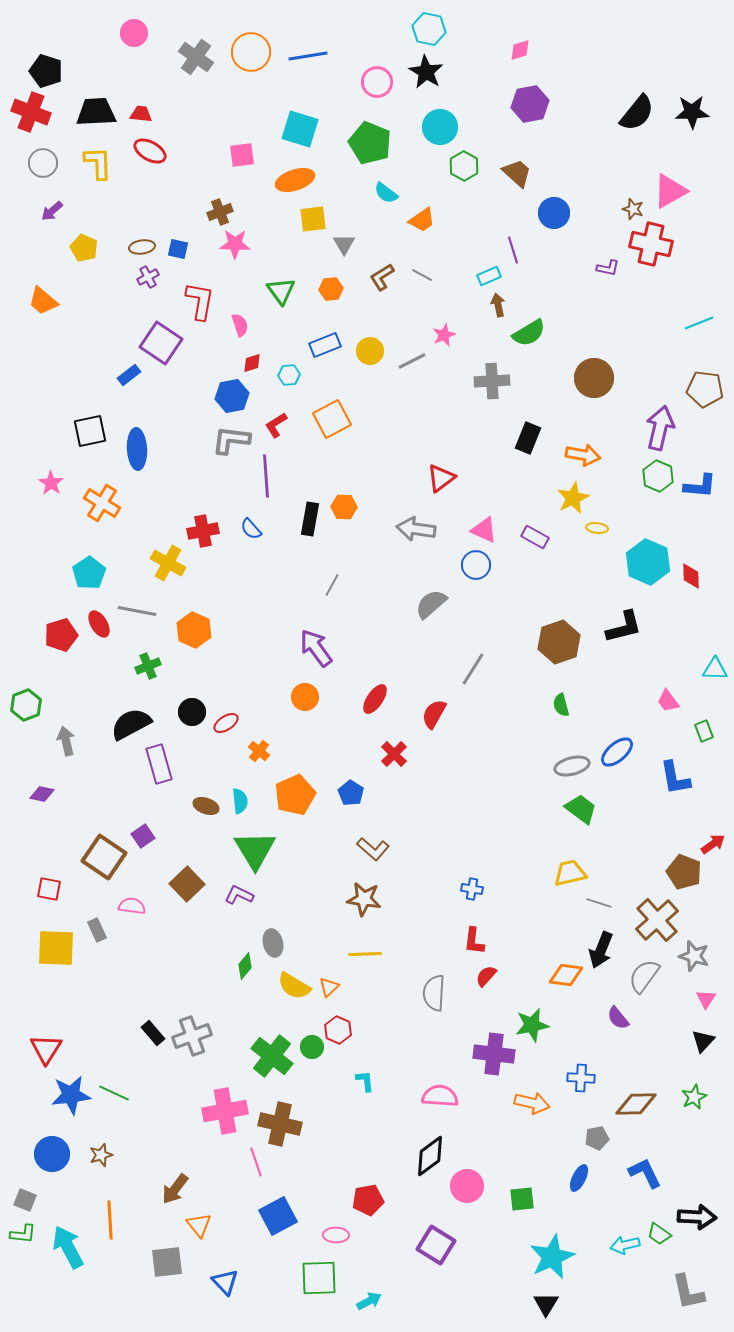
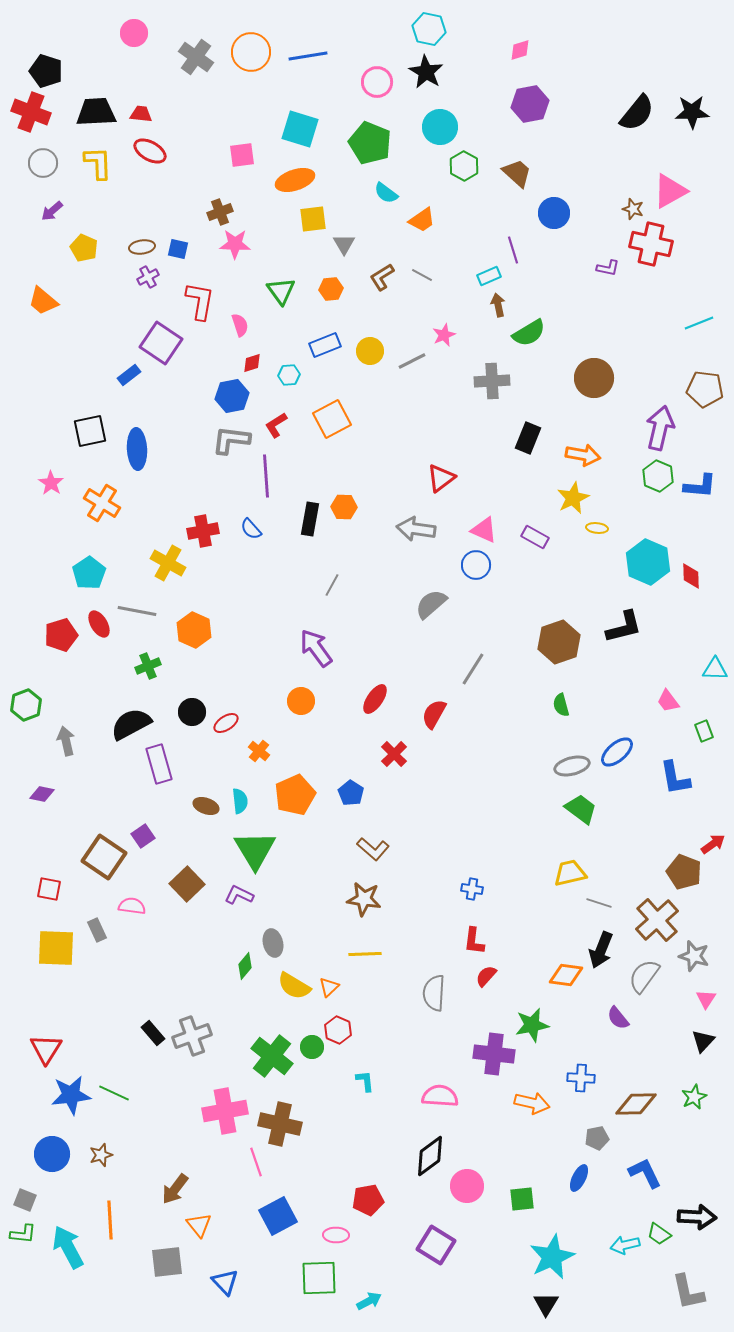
orange circle at (305, 697): moved 4 px left, 4 px down
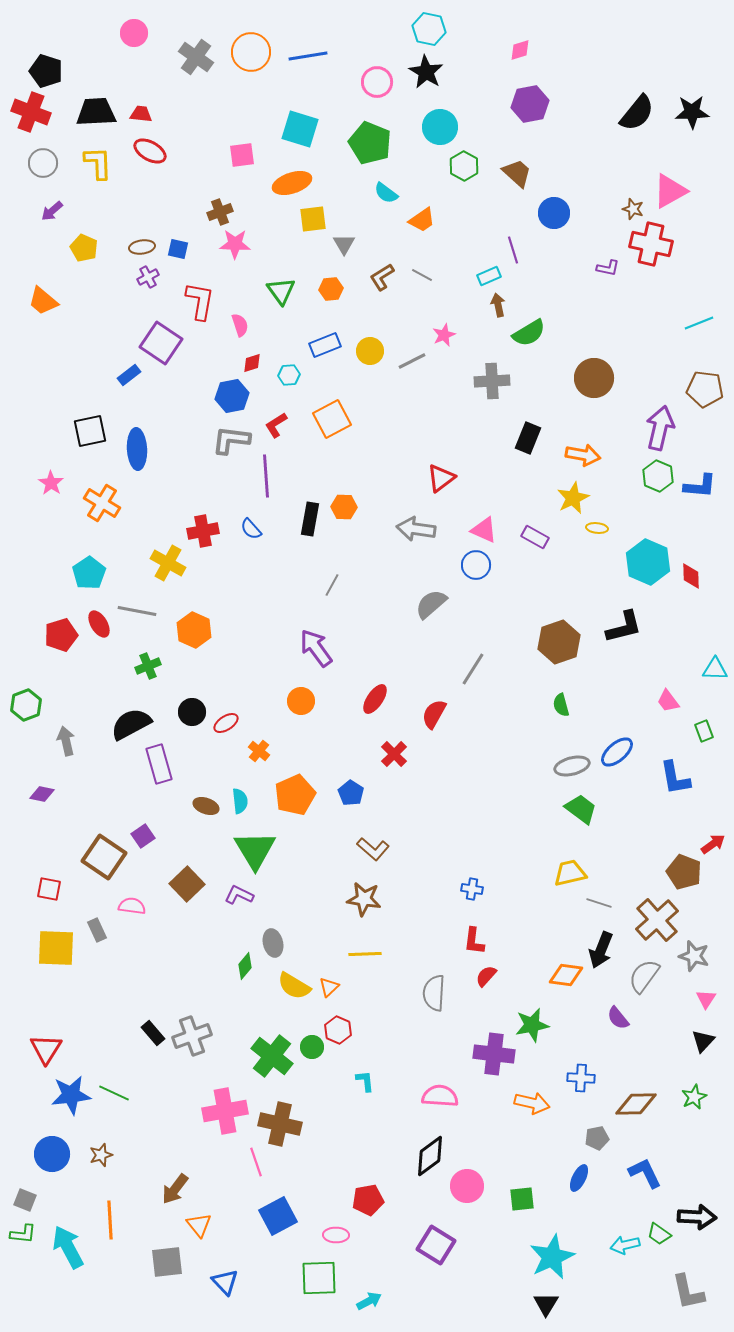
orange ellipse at (295, 180): moved 3 px left, 3 px down
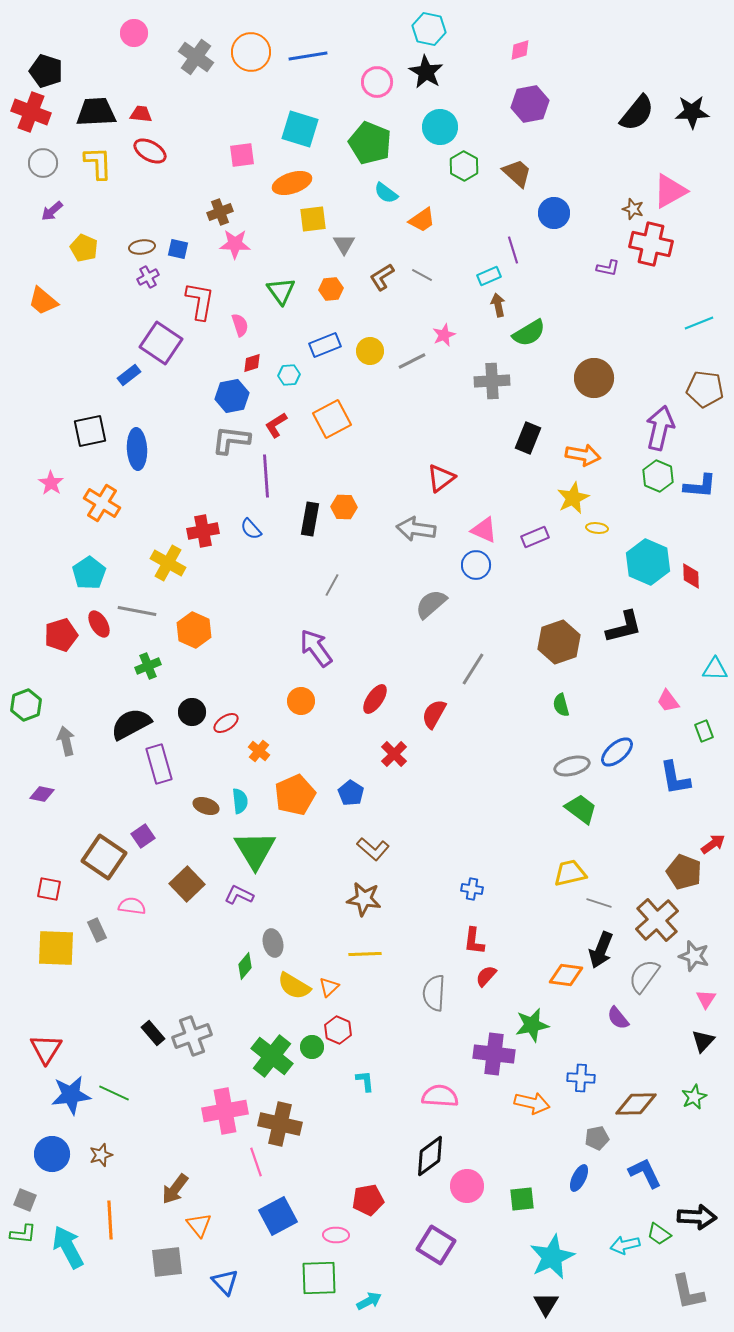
purple rectangle at (535, 537): rotated 52 degrees counterclockwise
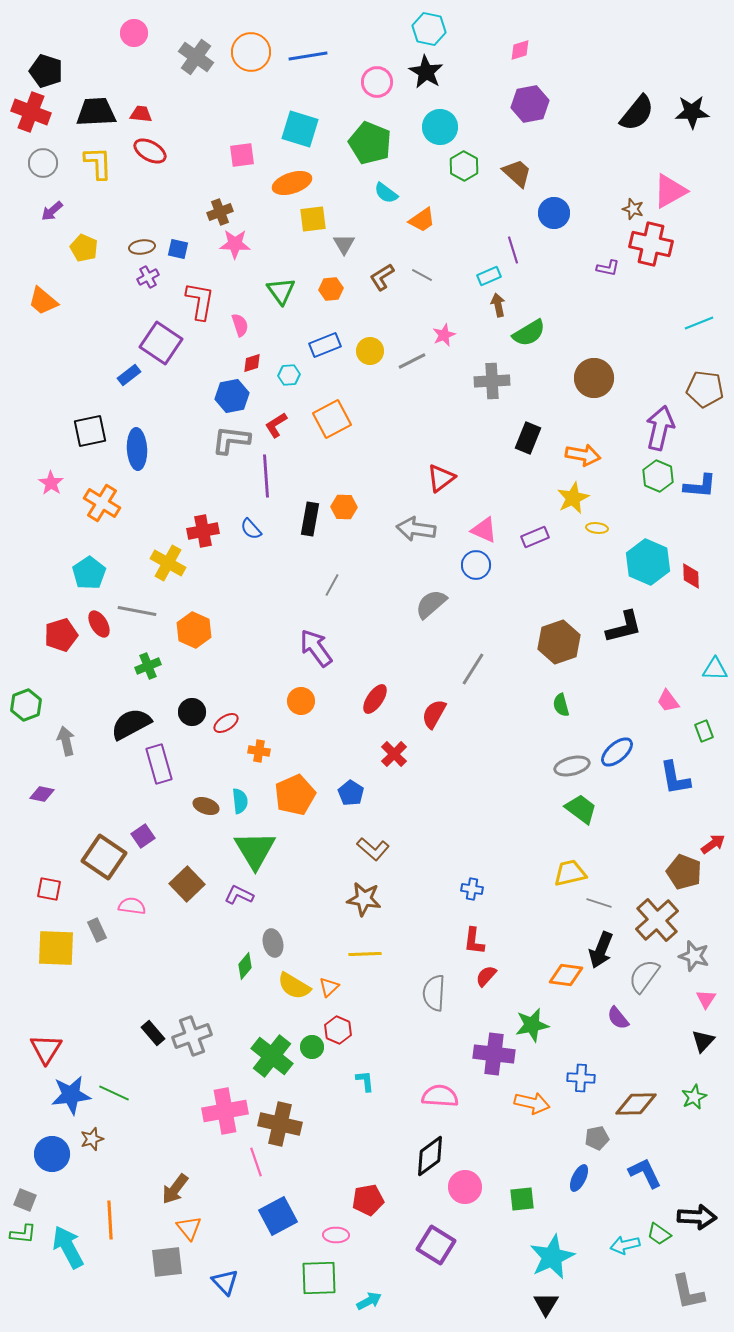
orange cross at (259, 751): rotated 30 degrees counterclockwise
brown star at (101, 1155): moved 9 px left, 16 px up
pink circle at (467, 1186): moved 2 px left, 1 px down
orange triangle at (199, 1225): moved 10 px left, 3 px down
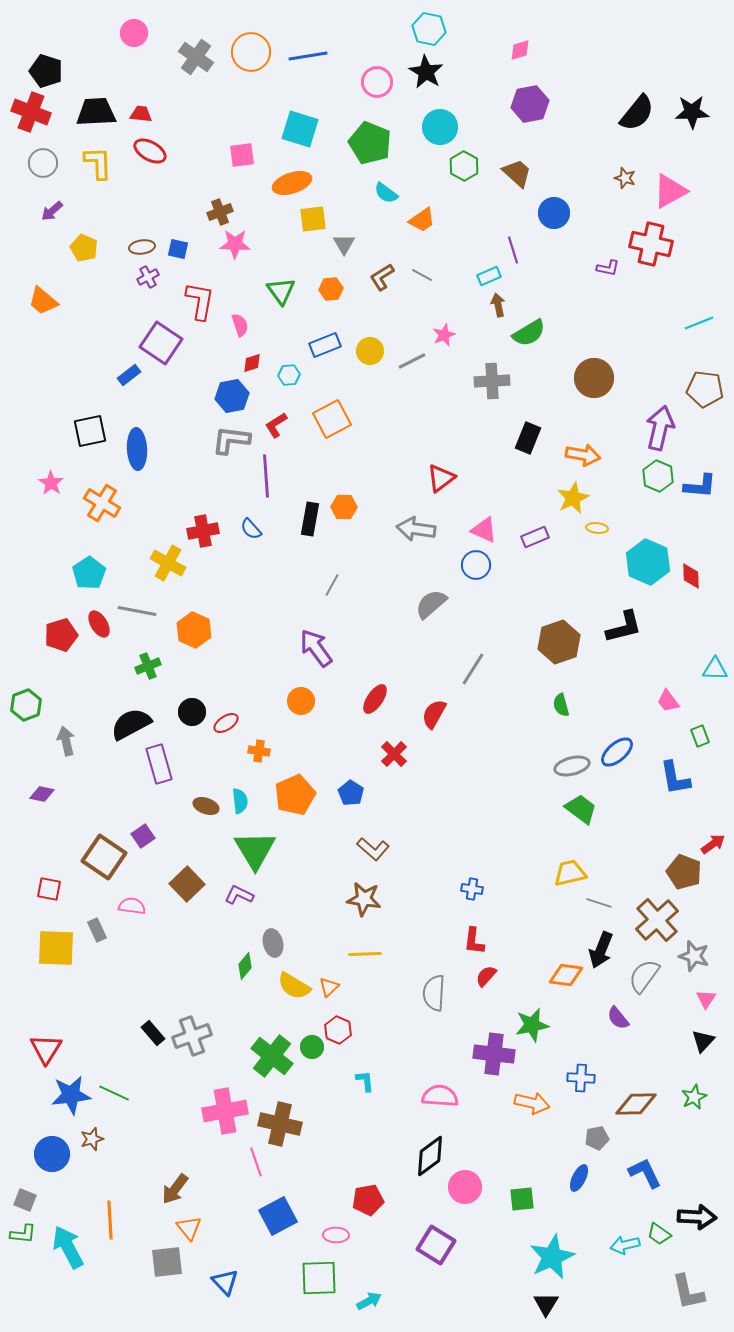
brown star at (633, 209): moved 8 px left, 31 px up
green rectangle at (704, 731): moved 4 px left, 5 px down
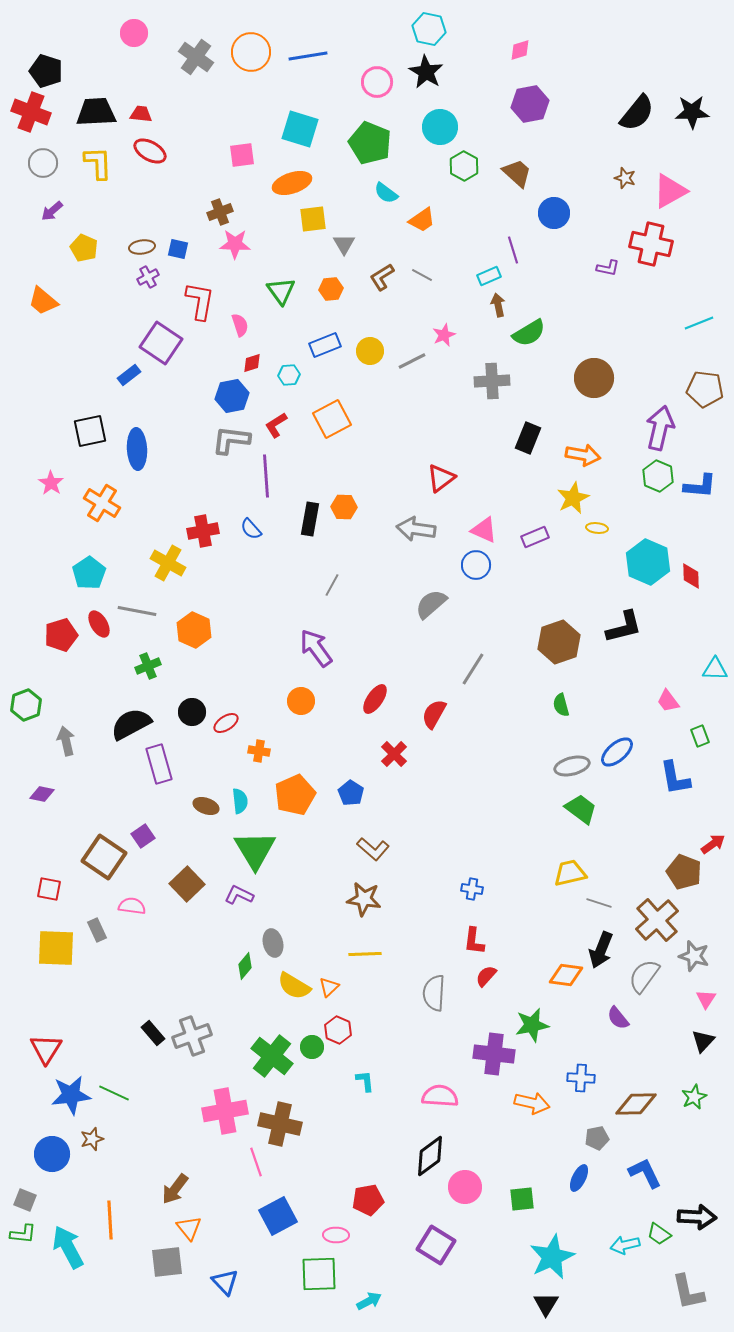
green square at (319, 1278): moved 4 px up
